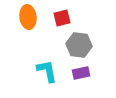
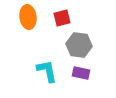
purple rectangle: rotated 24 degrees clockwise
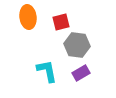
red square: moved 1 px left, 4 px down
gray hexagon: moved 2 px left
purple rectangle: rotated 42 degrees counterclockwise
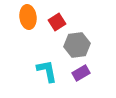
red square: moved 4 px left; rotated 18 degrees counterclockwise
gray hexagon: rotated 15 degrees counterclockwise
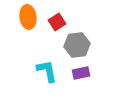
purple rectangle: rotated 18 degrees clockwise
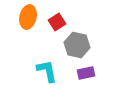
orange ellipse: rotated 20 degrees clockwise
gray hexagon: rotated 20 degrees clockwise
purple rectangle: moved 5 px right
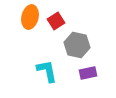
orange ellipse: moved 2 px right
red square: moved 1 px left, 1 px up
purple rectangle: moved 2 px right
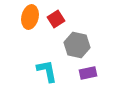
red square: moved 2 px up
